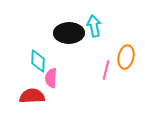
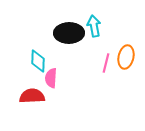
pink line: moved 7 px up
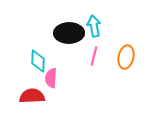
pink line: moved 12 px left, 7 px up
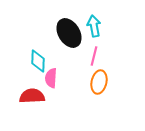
black ellipse: rotated 60 degrees clockwise
orange ellipse: moved 27 px left, 25 px down
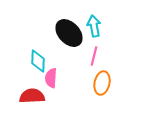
black ellipse: rotated 12 degrees counterclockwise
orange ellipse: moved 3 px right, 1 px down
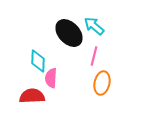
cyan arrow: rotated 40 degrees counterclockwise
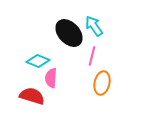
cyan arrow: rotated 15 degrees clockwise
pink line: moved 2 px left
cyan diamond: rotated 70 degrees counterclockwise
red semicircle: rotated 20 degrees clockwise
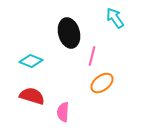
cyan arrow: moved 21 px right, 8 px up
black ellipse: rotated 28 degrees clockwise
cyan diamond: moved 7 px left
pink semicircle: moved 12 px right, 34 px down
orange ellipse: rotated 40 degrees clockwise
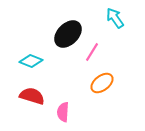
black ellipse: moved 1 px left, 1 px down; rotated 60 degrees clockwise
pink line: moved 4 px up; rotated 18 degrees clockwise
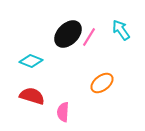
cyan arrow: moved 6 px right, 12 px down
pink line: moved 3 px left, 15 px up
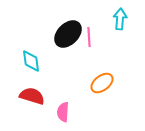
cyan arrow: moved 1 px left, 11 px up; rotated 40 degrees clockwise
pink line: rotated 36 degrees counterclockwise
cyan diamond: rotated 60 degrees clockwise
